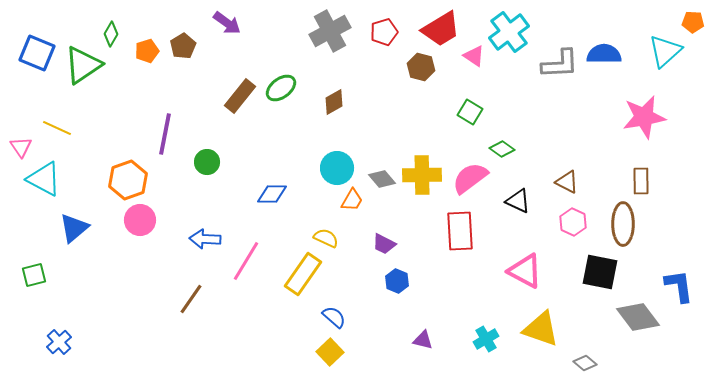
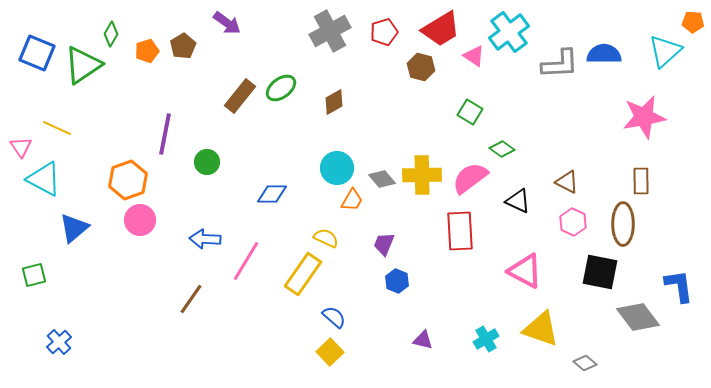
purple trapezoid at (384, 244): rotated 85 degrees clockwise
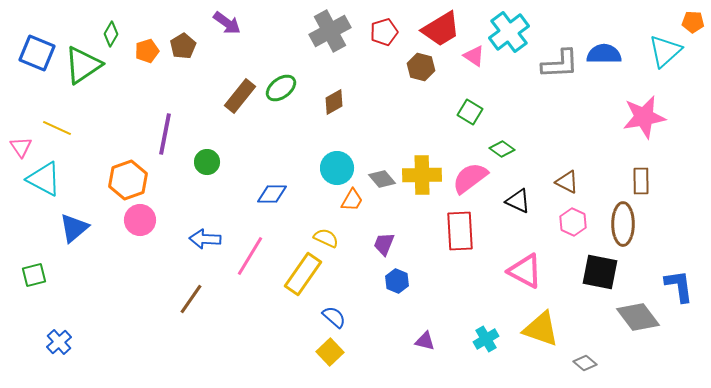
pink line at (246, 261): moved 4 px right, 5 px up
purple triangle at (423, 340): moved 2 px right, 1 px down
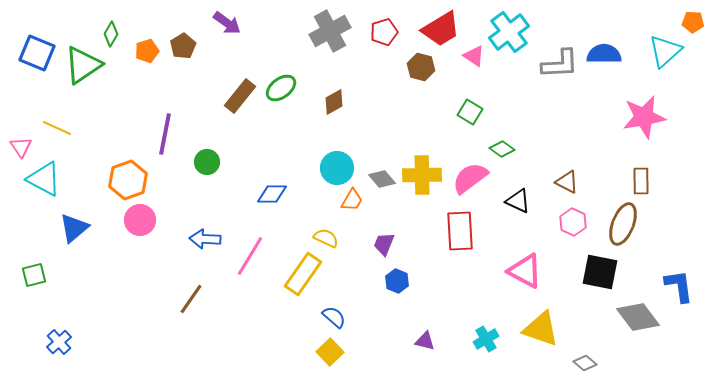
brown ellipse at (623, 224): rotated 21 degrees clockwise
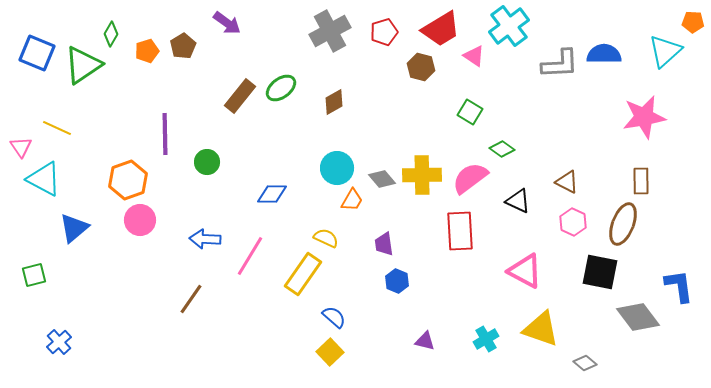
cyan cross at (509, 32): moved 6 px up
purple line at (165, 134): rotated 12 degrees counterclockwise
purple trapezoid at (384, 244): rotated 30 degrees counterclockwise
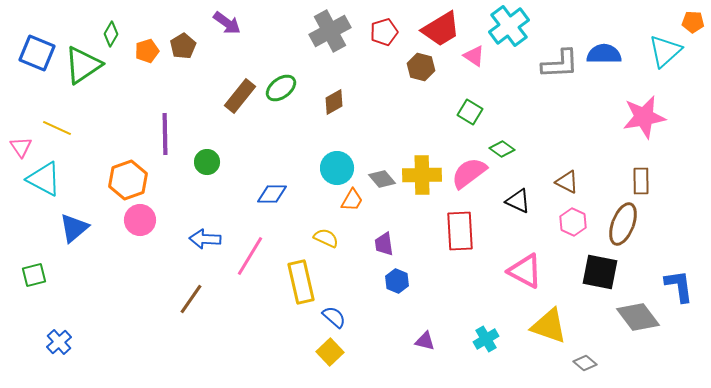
pink semicircle at (470, 178): moved 1 px left, 5 px up
yellow rectangle at (303, 274): moved 2 px left, 8 px down; rotated 48 degrees counterclockwise
yellow triangle at (541, 329): moved 8 px right, 3 px up
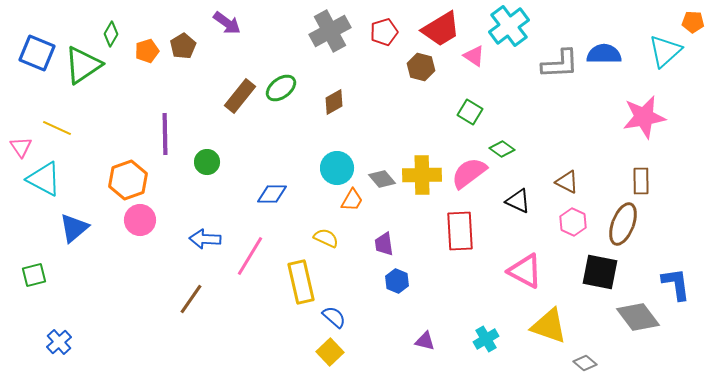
blue L-shape at (679, 286): moved 3 px left, 2 px up
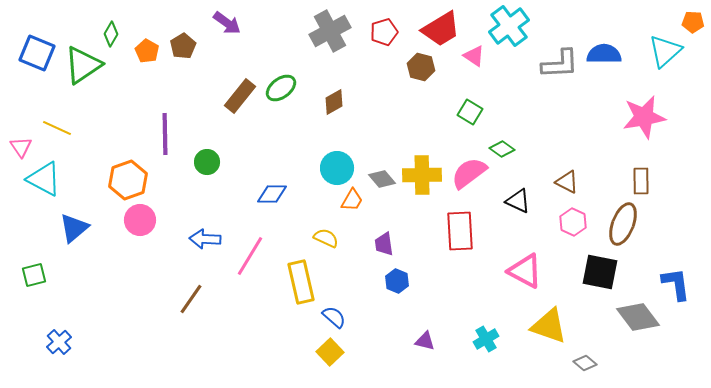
orange pentagon at (147, 51): rotated 25 degrees counterclockwise
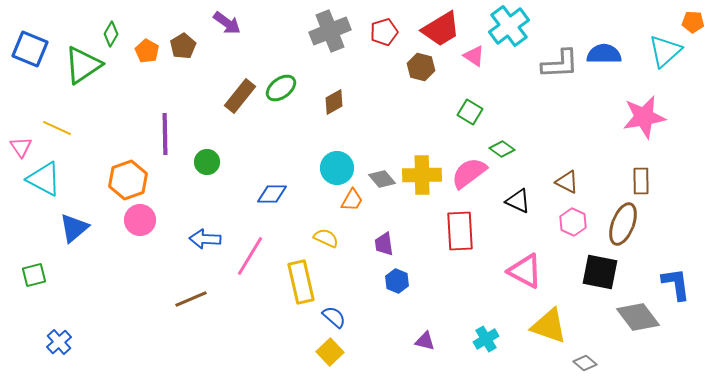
gray cross at (330, 31): rotated 6 degrees clockwise
blue square at (37, 53): moved 7 px left, 4 px up
brown line at (191, 299): rotated 32 degrees clockwise
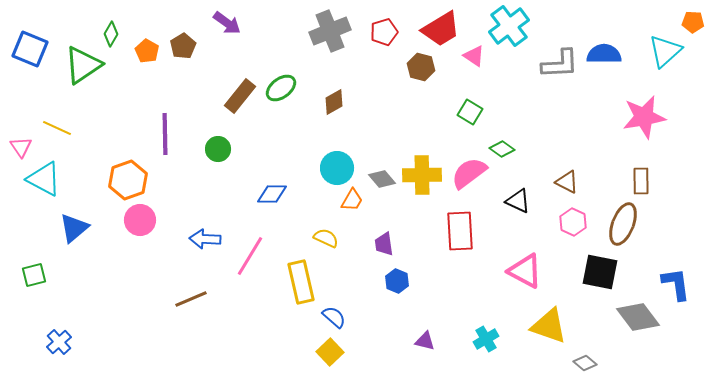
green circle at (207, 162): moved 11 px right, 13 px up
